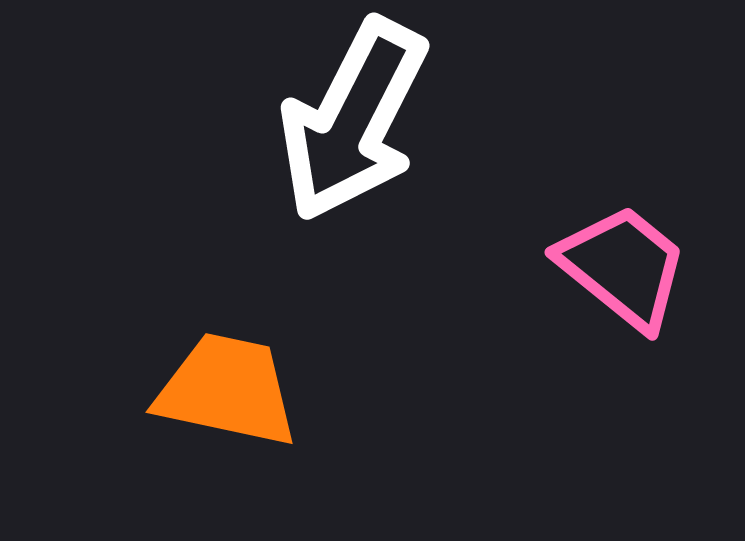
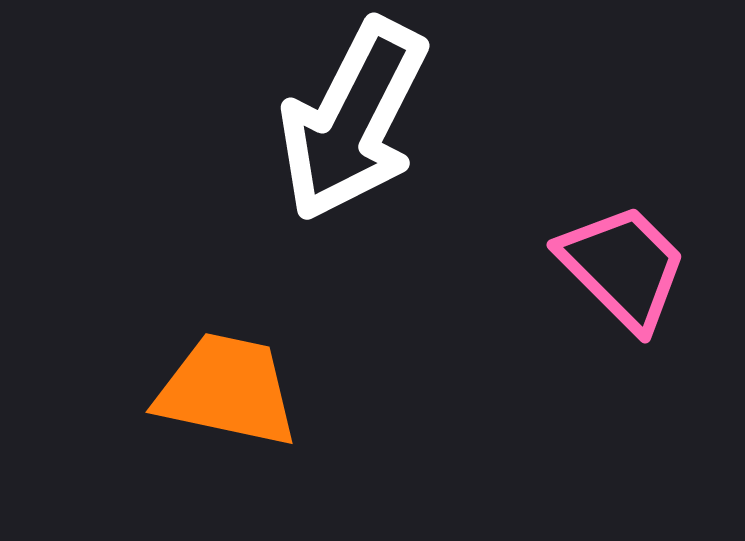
pink trapezoid: rotated 6 degrees clockwise
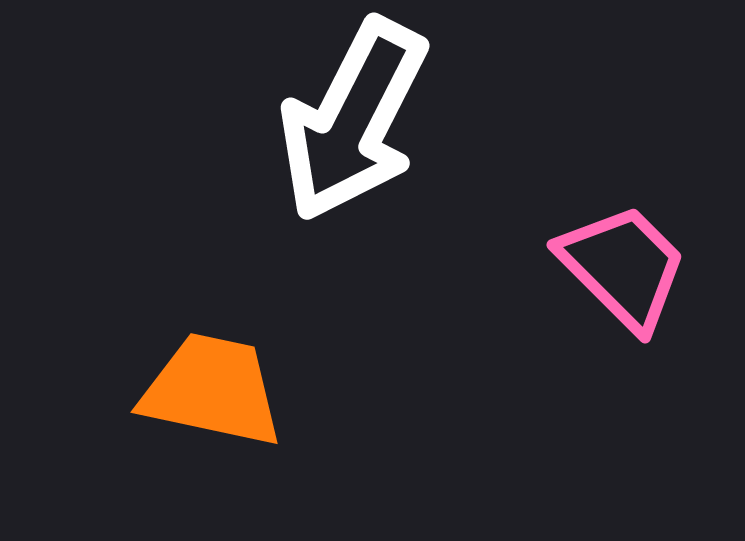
orange trapezoid: moved 15 px left
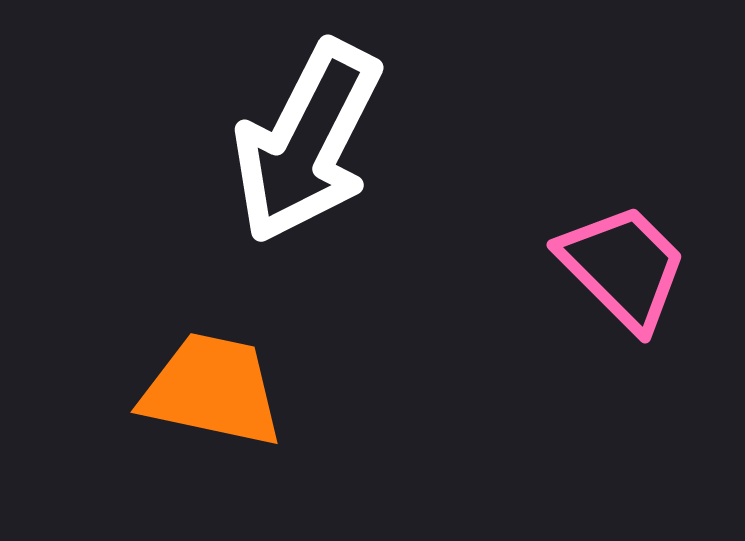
white arrow: moved 46 px left, 22 px down
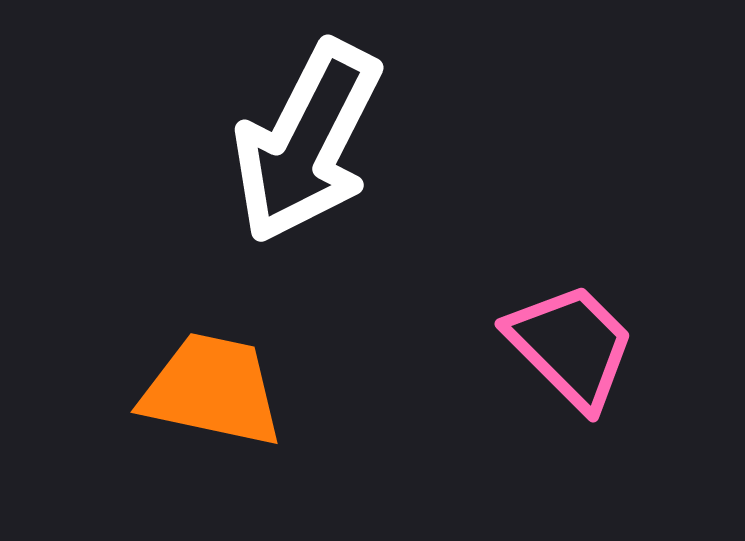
pink trapezoid: moved 52 px left, 79 px down
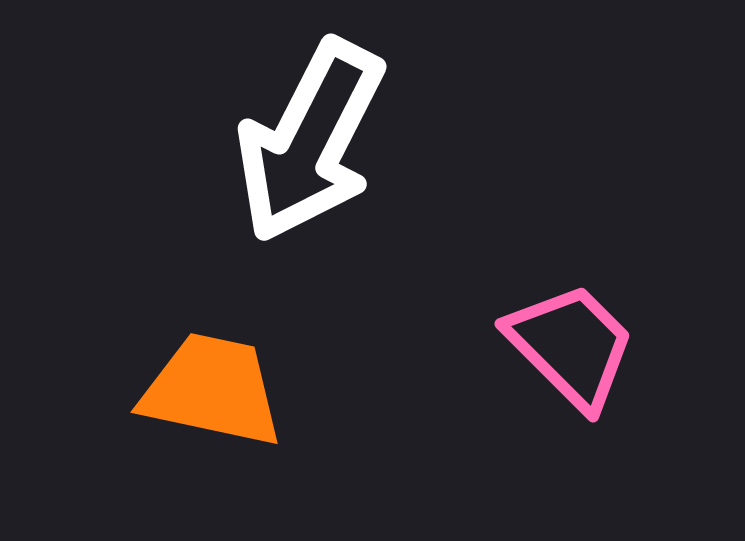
white arrow: moved 3 px right, 1 px up
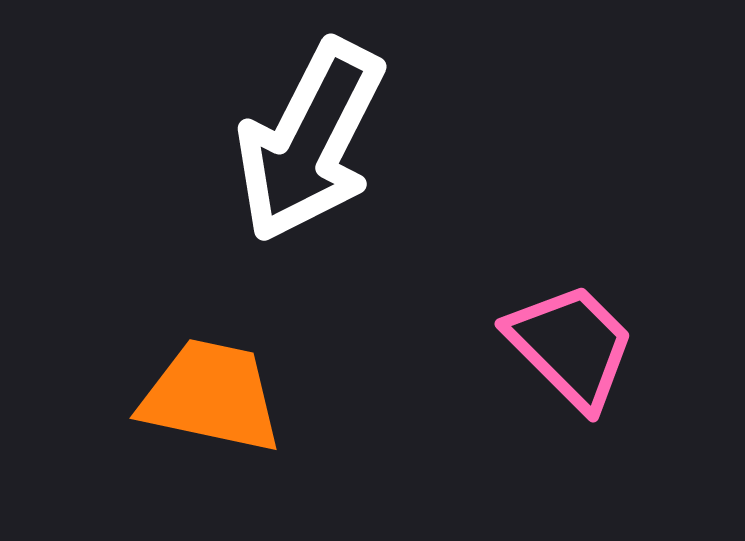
orange trapezoid: moved 1 px left, 6 px down
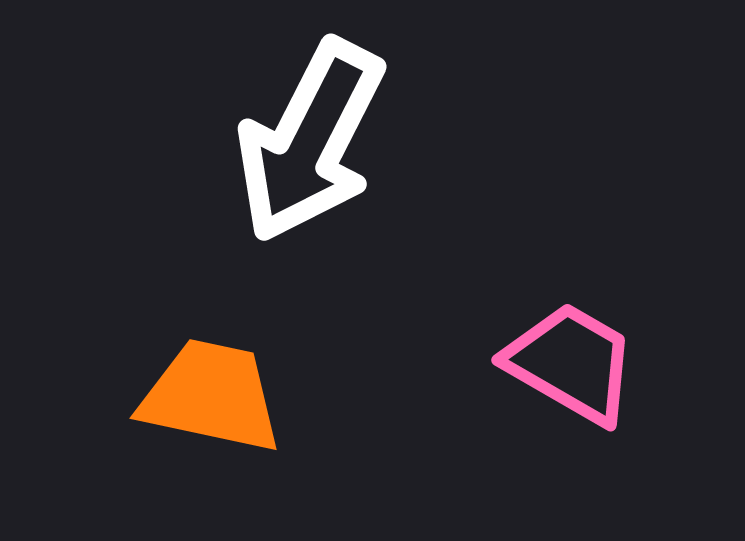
pink trapezoid: moved 17 px down; rotated 15 degrees counterclockwise
